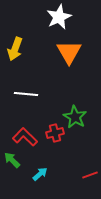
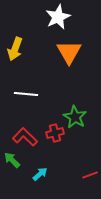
white star: moved 1 px left
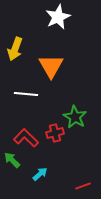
orange triangle: moved 18 px left, 14 px down
red L-shape: moved 1 px right, 1 px down
red line: moved 7 px left, 11 px down
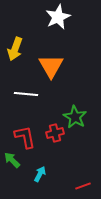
red L-shape: moved 1 px left, 1 px up; rotated 35 degrees clockwise
cyan arrow: rotated 21 degrees counterclockwise
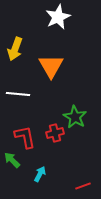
white line: moved 8 px left
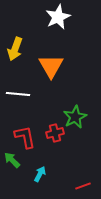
green star: rotated 15 degrees clockwise
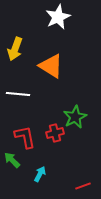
orange triangle: rotated 28 degrees counterclockwise
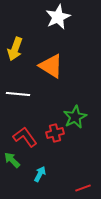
red L-shape: rotated 25 degrees counterclockwise
red line: moved 2 px down
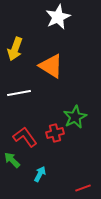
white line: moved 1 px right, 1 px up; rotated 15 degrees counterclockwise
